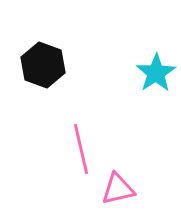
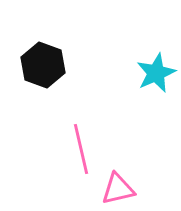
cyan star: rotated 9 degrees clockwise
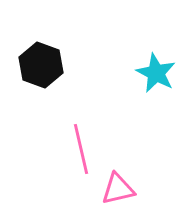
black hexagon: moved 2 px left
cyan star: rotated 21 degrees counterclockwise
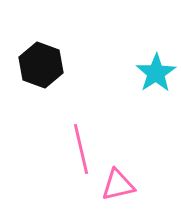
cyan star: rotated 12 degrees clockwise
pink triangle: moved 4 px up
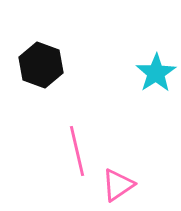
pink line: moved 4 px left, 2 px down
pink triangle: rotated 21 degrees counterclockwise
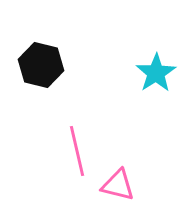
black hexagon: rotated 6 degrees counterclockwise
pink triangle: rotated 48 degrees clockwise
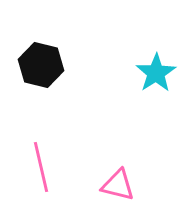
pink line: moved 36 px left, 16 px down
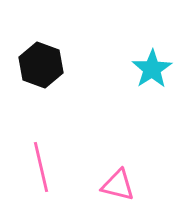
black hexagon: rotated 6 degrees clockwise
cyan star: moved 4 px left, 4 px up
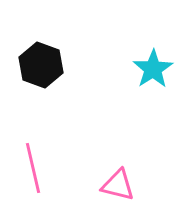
cyan star: moved 1 px right
pink line: moved 8 px left, 1 px down
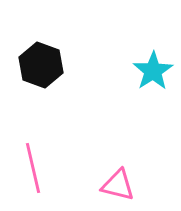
cyan star: moved 2 px down
